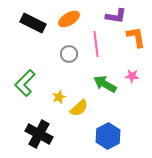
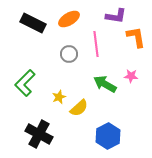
pink star: moved 1 px left
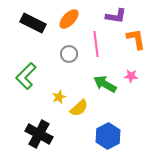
orange ellipse: rotated 15 degrees counterclockwise
orange L-shape: moved 2 px down
green L-shape: moved 1 px right, 7 px up
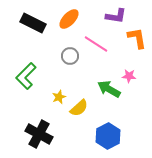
orange L-shape: moved 1 px right, 1 px up
pink line: rotated 50 degrees counterclockwise
gray circle: moved 1 px right, 2 px down
pink star: moved 2 px left
green arrow: moved 4 px right, 5 px down
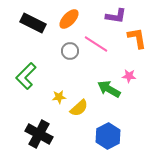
gray circle: moved 5 px up
yellow star: rotated 16 degrees clockwise
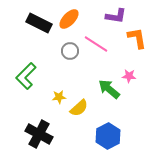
black rectangle: moved 6 px right
green arrow: rotated 10 degrees clockwise
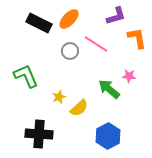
purple L-shape: rotated 25 degrees counterclockwise
green L-shape: rotated 112 degrees clockwise
yellow star: rotated 16 degrees counterclockwise
black cross: rotated 24 degrees counterclockwise
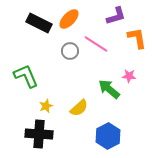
yellow star: moved 13 px left, 9 px down
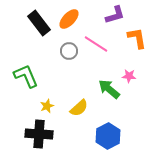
purple L-shape: moved 1 px left, 1 px up
black rectangle: rotated 25 degrees clockwise
gray circle: moved 1 px left
yellow star: moved 1 px right
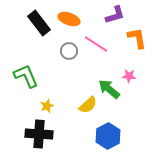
orange ellipse: rotated 65 degrees clockwise
yellow semicircle: moved 9 px right, 3 px up
